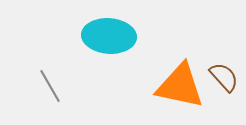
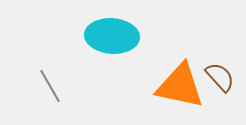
cyan ellipse: moved 3 px right
brown semicircle: moved 4 px left
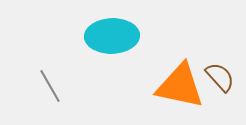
cyan ellipse: rotated 6 degrees counterclockwise
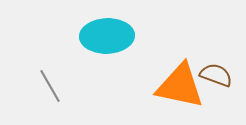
cyan ellipse: moved 5 px left
brown semicircle: moved 4 px left, 2 px up; rotated 28 degrees counterclockwise
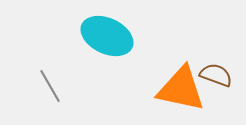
cyan ellipse: rotated 27 degrees clockwise
orange triangle: moved 1 px right, 3 px down
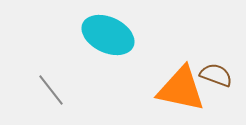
cyan ellipse: moved 1 px right, 1 px up
gray line: moved 1 px right, 4 px down; rotated 8 degrees counterclockwise
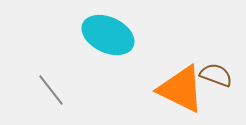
orange triangle: rotated 14 degrees clockwise
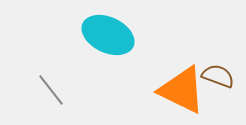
brown semicircle: moved 2 px right, 1 px down
orange triangle: moved 1 px right, 1 px down
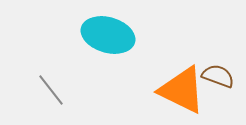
cyan ellipse: rotated 9 degrees counterclockwise
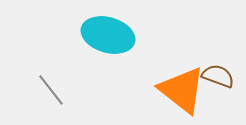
orange triangle: rotated 12 degrees clockwise
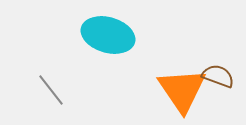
orange triangle: rotated 18 degrees clockwise
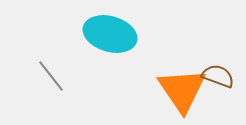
cyan ellipse: moved 2 px right, 1 px up
gray line: moved 14 px up
